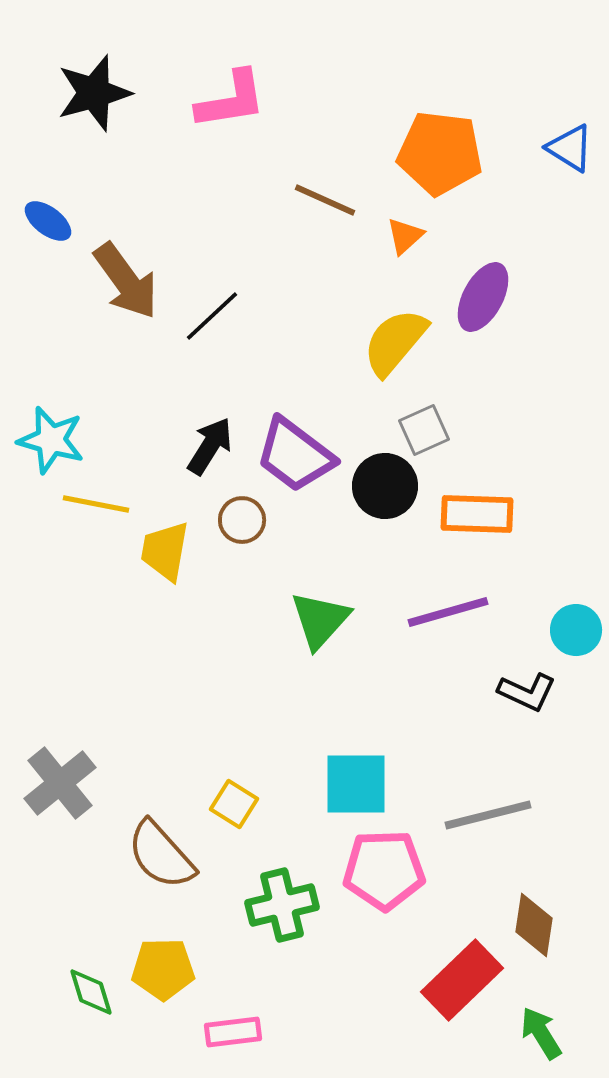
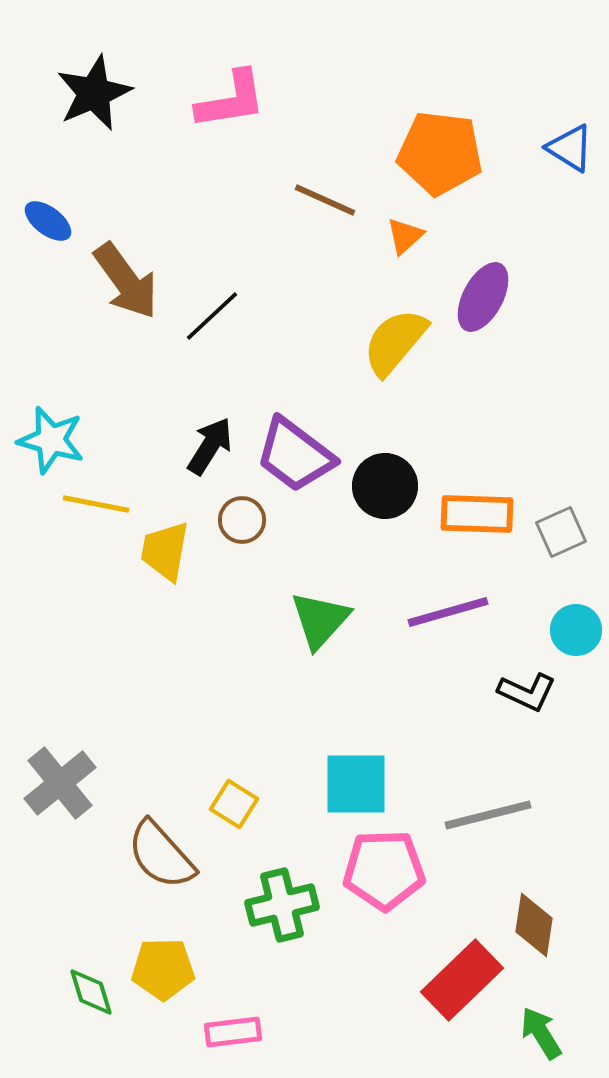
black star: rotated 8 degrees counterclockwise
gray square: moved 137 px right, 102 px down
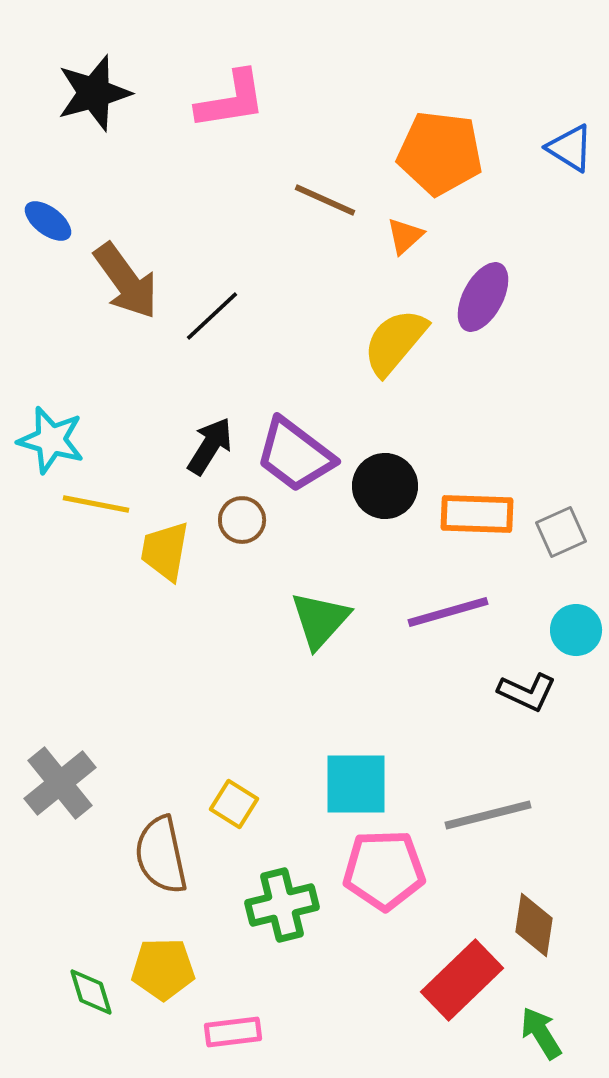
black star: rotated 8 degrees clockwise
brown semicircle: rotated 30 degrees clockwise
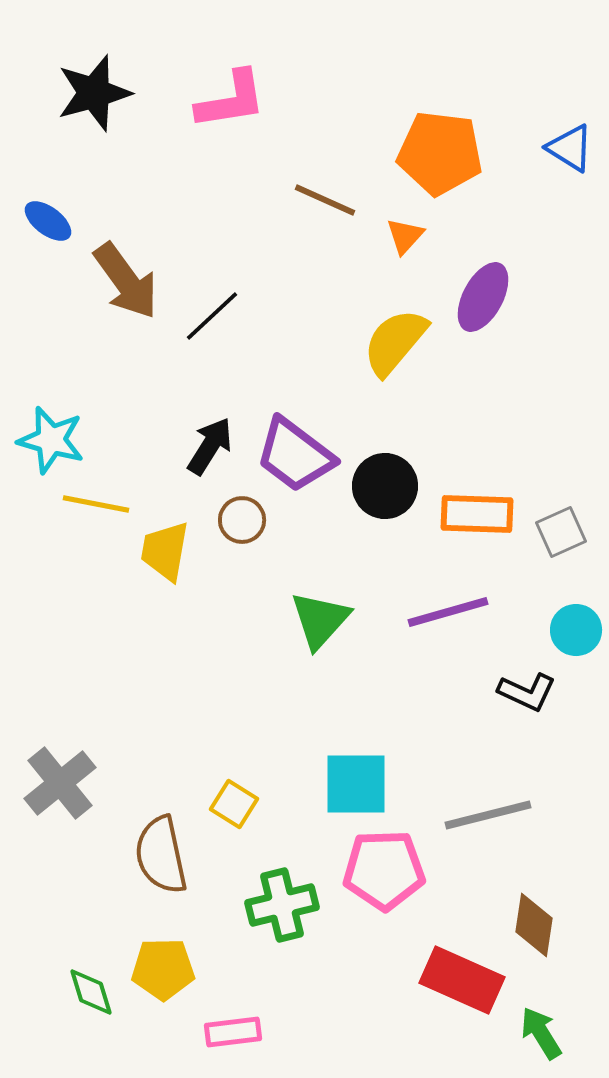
orange triangle: rotated 6 degrees counterclockwise
red rectangle: rotated 68 degrees clockwise
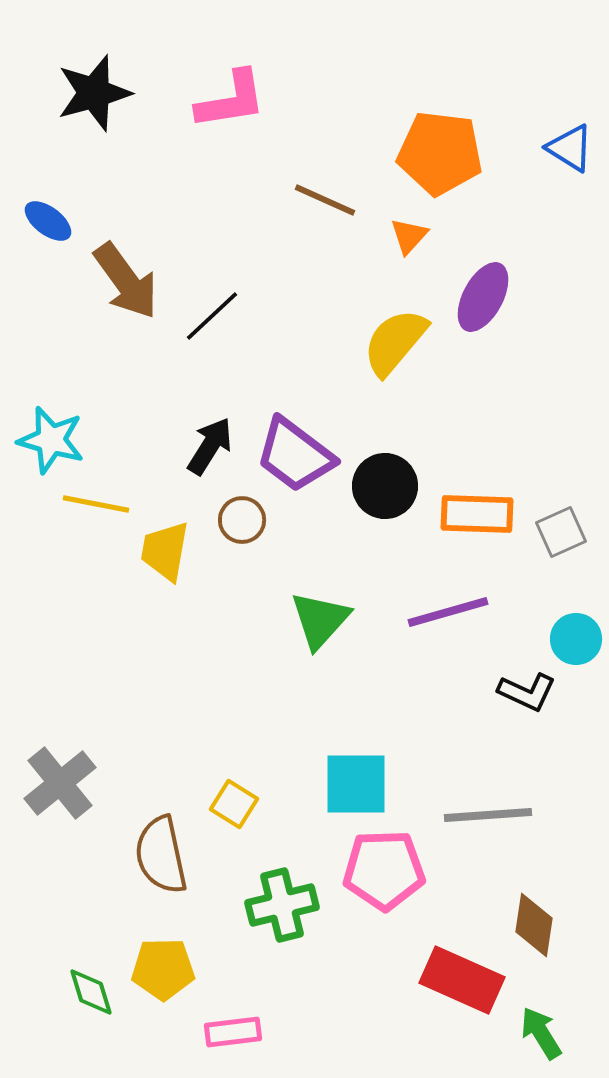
orange triangle: moved 4 px right
cyan circle: moved 9 px down
gray line: rotated 10 degrees clockwise
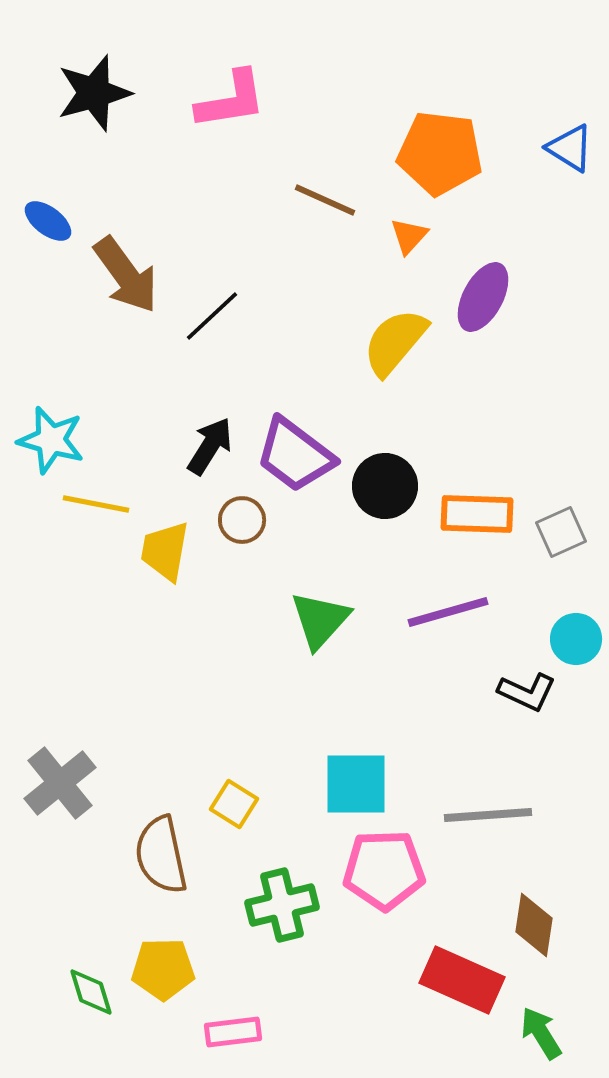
brown arrow: moved 6 px up
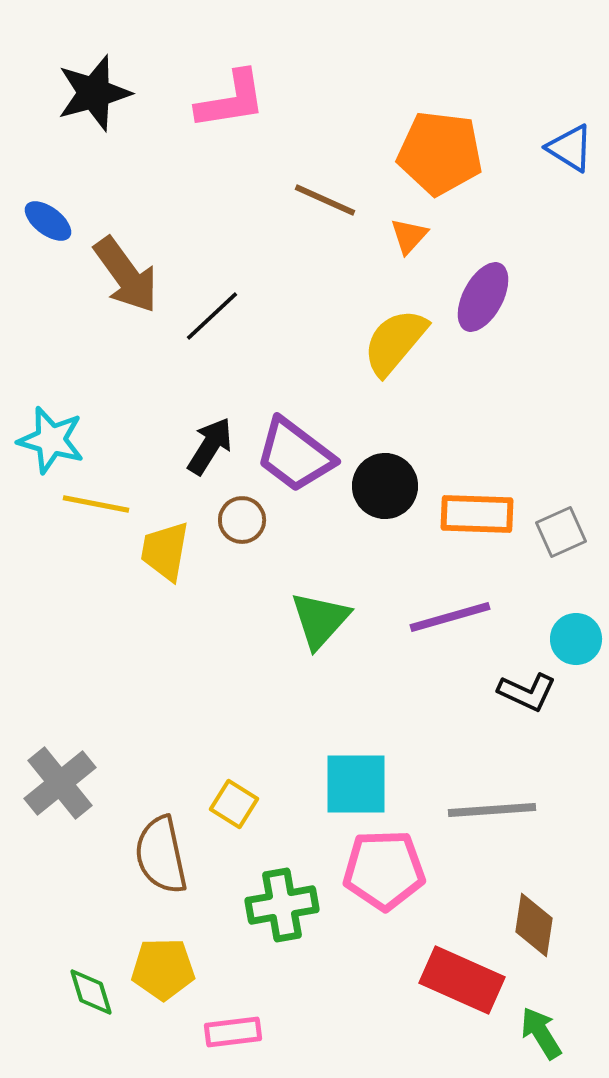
purple line: moved 2 px right, 5 px down
gray line: moved 4 px right, 5 px up
green cross: rotated 4 degrees clockwise
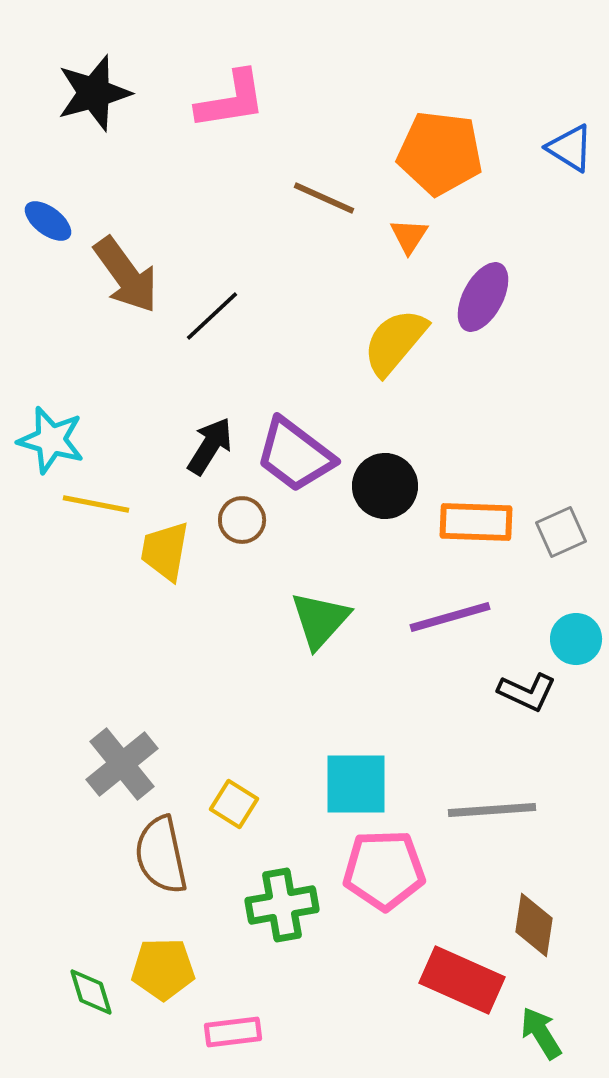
brown line: moved 1 px left, 2 px up
orange triangle: rotated 9 degrees counterclockwise
orange rectangle: moved 1 px left, 8 px down
gray cross: moved 62 px right, 19 px up
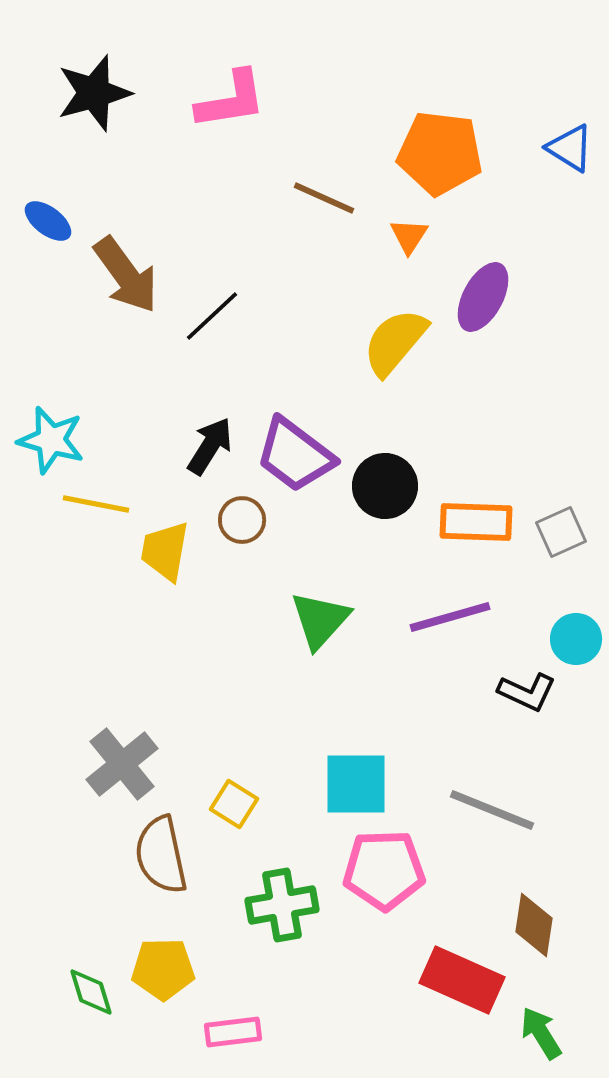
gray line: rotated 26 degrees clockwise
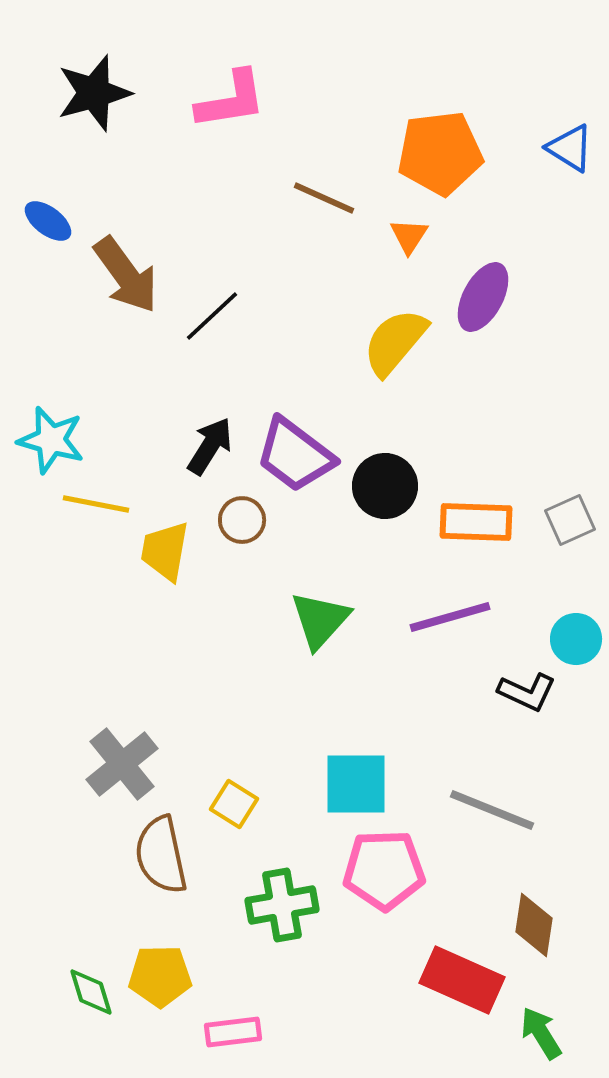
orange pentagon: rotated 14 degrees counterclockwise
gray square: moved 9 px right, 12 px up
yellow pentagon: moved 3 px left, 7 px down
